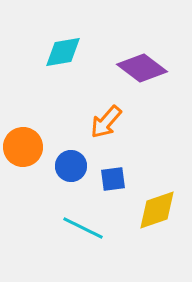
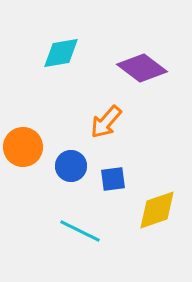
cyan diamond: moved 2 px left, 1 px down
cyan line: moved 3 px left, 3 px down
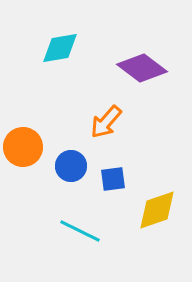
cyan diamond: moved 1 px left, 5 px up
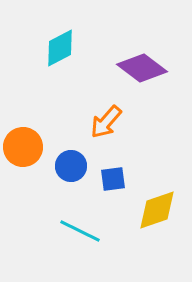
cyan diamond: rotated 18 degrees counterclockwise
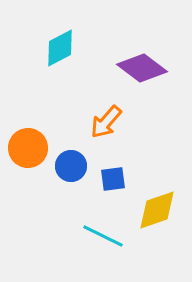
orange circle: moved 5 px right, 1 px down
cyan line: moved 23 px right, 5 px down
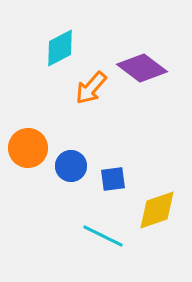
orange arrow: moved 15 px left, 34 px up
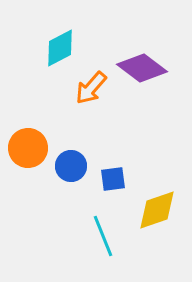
cyan line: rotated 42 degrees clockwise
